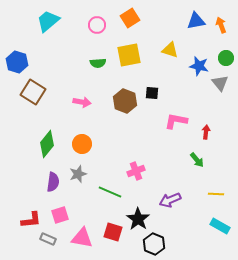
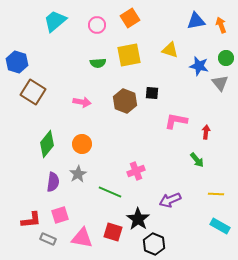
cyan trapezoid: moved 7 px right
gray star: rotated 12 degrees counterclockwise
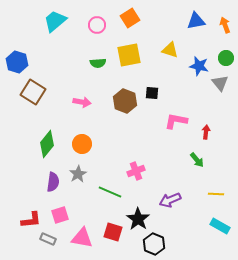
orange arrow: moved 4 px right
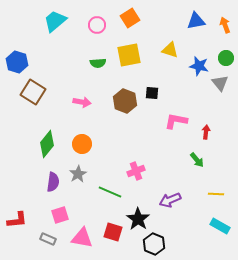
red L-shape: moved 14 px left
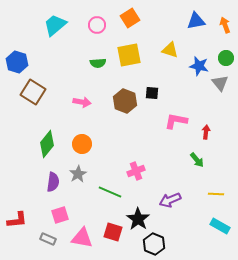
cyan trapezoid: moved 4 px down
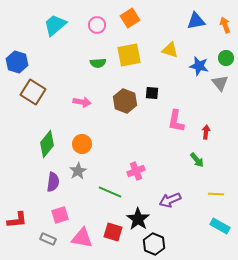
pink L-shape: rotated 90 degrees counterclockwise
gray star: moved 3 px up
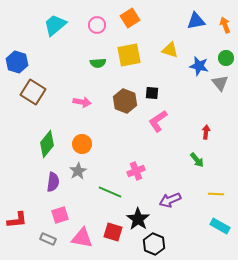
pink L-shape: moved 18 px left; rotated 45 degrees clockwise
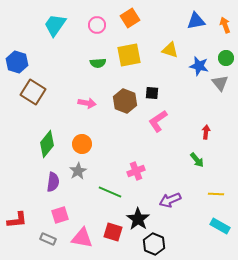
cyan trapezoid: rotated 15 degrees counterclockwise
pink arrow: moved 5 px right, 1 px down
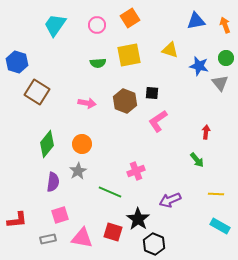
brown square: moved 4 px right
gray rectangle: rotated 35 degrees counterclockwise
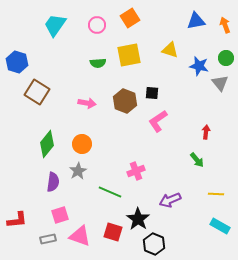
pink triangle: moved 2 px left, 2 px up; rotated 10 degrees clockwise
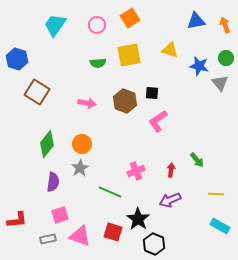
blue hexagon: moved 3 px up
red arrow: moved 35 px left, 38 px down
gray star: moved 2 px right, 3 px up
